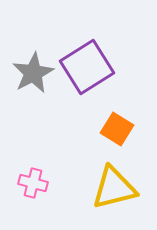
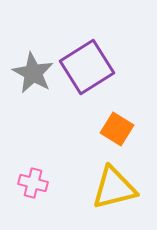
gray star: rotated 15 degrees counterclockwise
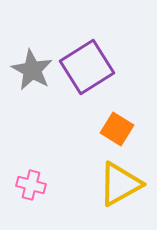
gray star: moved 1 px left, 3 px up
pink cross: moved 2 px left, 2 px down
yellow triangle: moved 6 px right, 4 px up; rotated 15 degrees counterclockwise
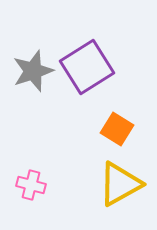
gray star: moved 1 px right, 1 px down; rotated 24 degrees clockwise
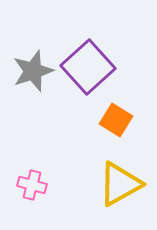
purple square: moved 1 px right; rotated 10 degrees counterclockwise
orange square: moved 1 px left, 9 px up
pink cross: moved 1 px right
